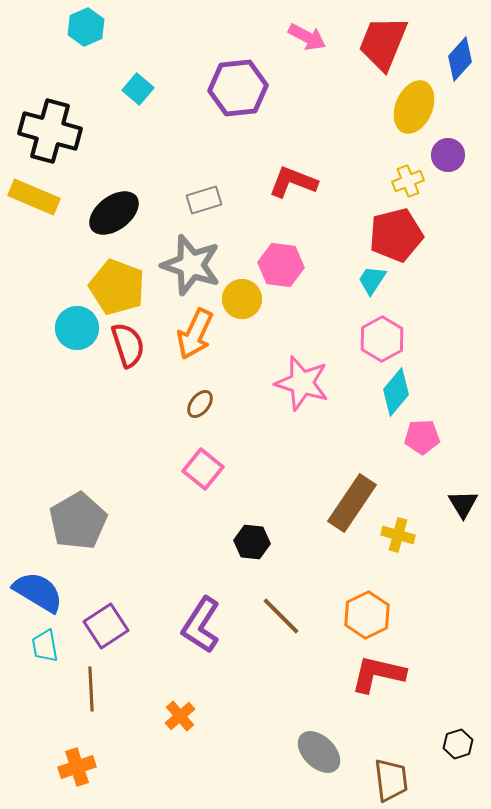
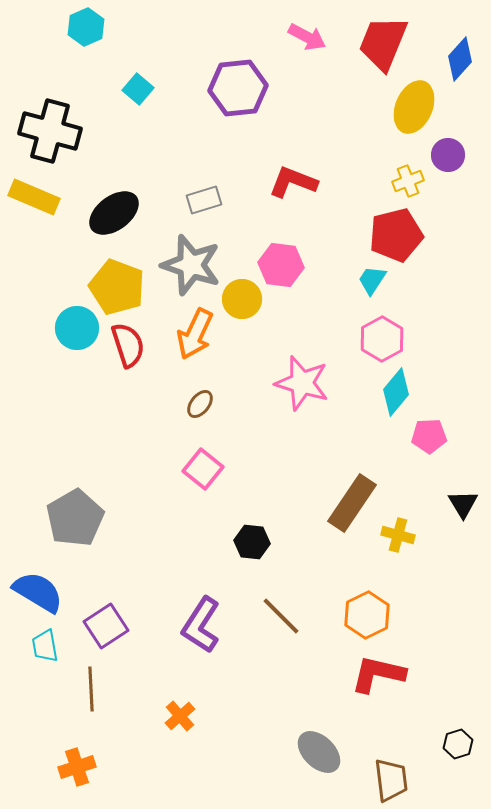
pink pentagon at (422, 437): moved 7 px right, 1 px up
gray pentagon at (78, 521): moved 3 px left, 3 px up
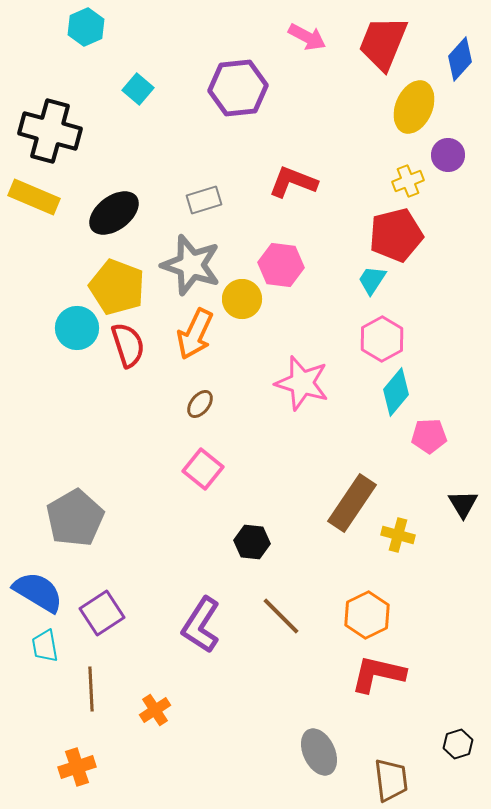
purple square at (106, 626): moved 4 px left, 13 px up
orange cross at (180, 716): moved 25 px left, 6 px up; rotated 8 degrees clockwise
gray ellipse at (319, 752): rotated 21 degrees clockwise
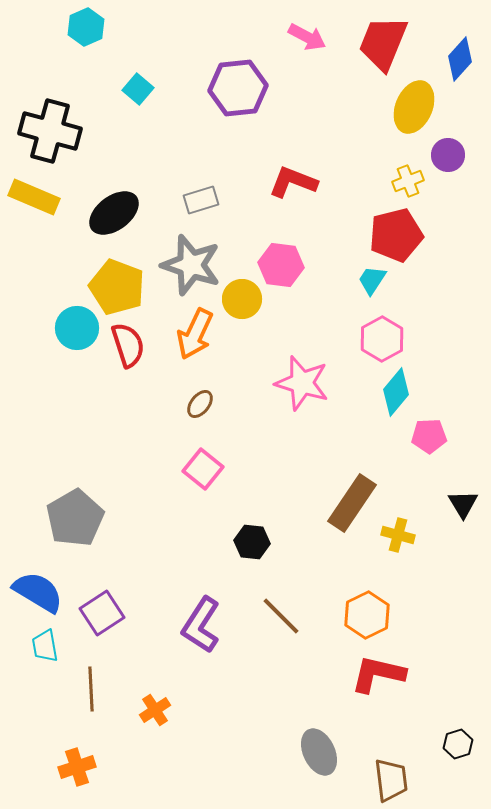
gray rectangle at (204, 200): moved 3 px left
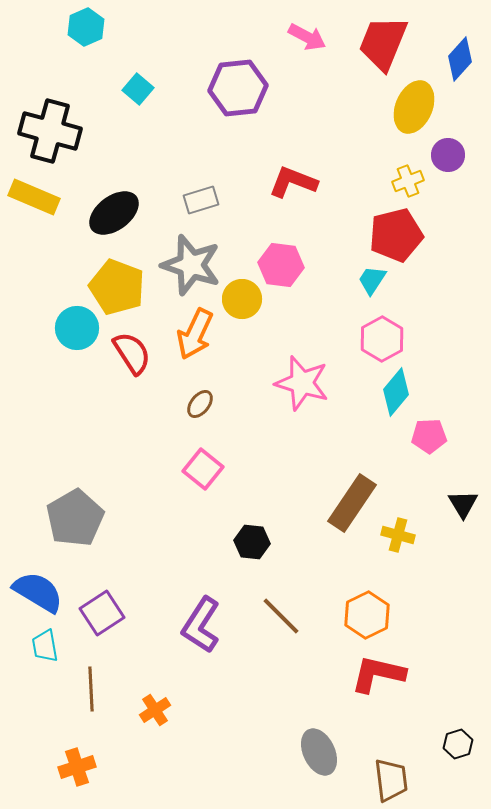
red semicircle at (128, 345): moved 4 px right, 8 px down; rotated 15 degrees counterclockwise
